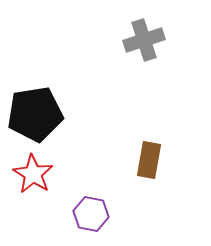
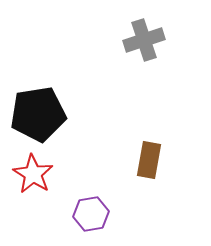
black pentagon: moved 3 px right
purple hexagon: rotated 20 degrees counterclockwise
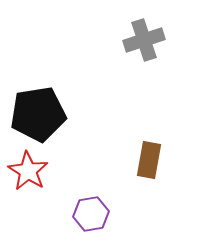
red star: moved 5 px left, 3 px up
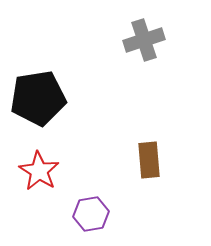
black pentagon: moved 16 px up
brown rectangle: rotated 15 degrees counterclockwise
red star: moved 11 px right
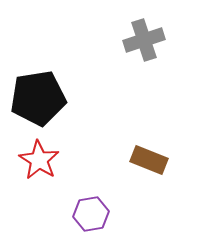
brown rectangle: rotated 63 degrees counterclockwise
red star: moved 11 px up
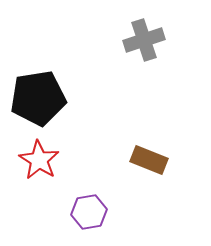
purple hexagon: moved 2 px left, 2 px up
